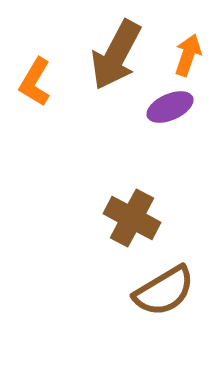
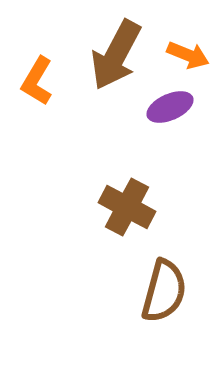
orange arrow: rotated 93 degrees clockwise
orange L-shape: moved 2 px right, 1 px up
brown cross: moved 5 px left, 11 px up
brown semicircle: rotated 44 degrees counterclockwise
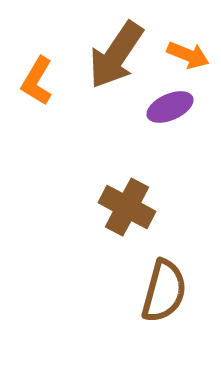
brown arrow: rotated 6 degrees clockwise
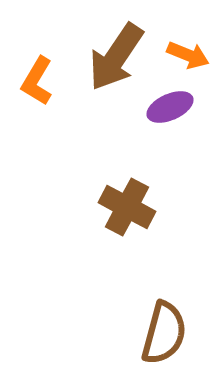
brown arrow: moved 2 px down
brown semicircle: moved 42 px down
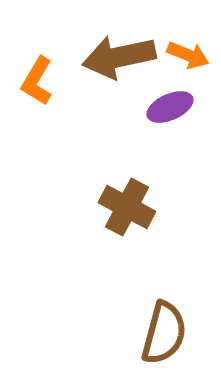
brown arrow: moved 3 px right; rotated 44 degrees clockwise
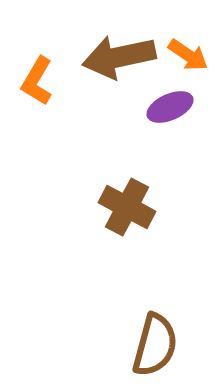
orange arrow: rotated 12 degrees clockwise
brown semicircle: moved 9 px left, 12 px down
